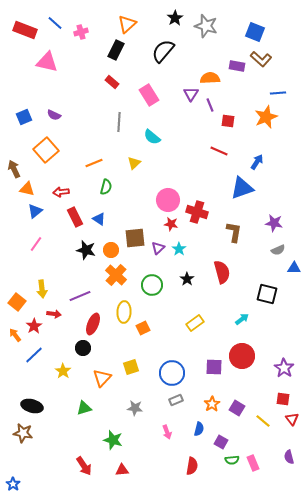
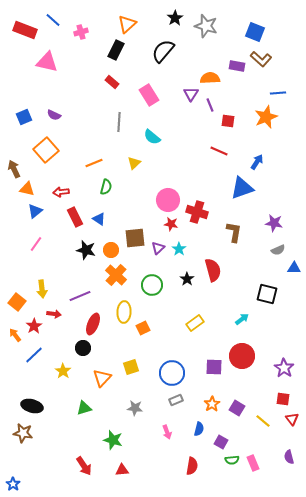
blue line at (55, 23): moved 2 px left, 3 px up
red semicircle at (222, 272): moved 9 px left, 2 px up
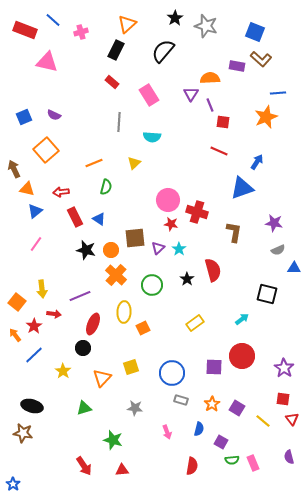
red square at (228, 121): moved 5 px left, 1 px down
cyan semicircle at (152, 137): rotated 36 degrees counterclockwise
gray rectangle at (176, 400): moved 5 px right; rotated 40 degrees clockwise
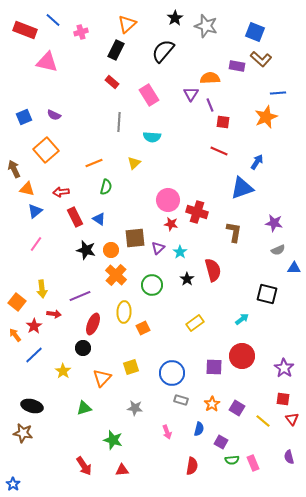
cyan star at (179, 249): moved 1 px right, 3 px down
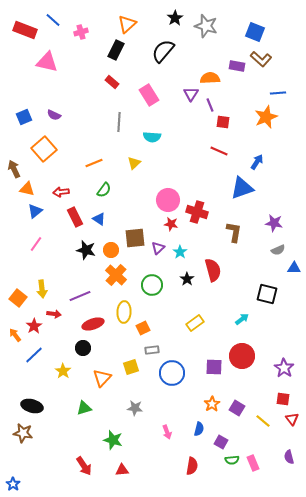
orange square at (46, 150): moved 2 px left, 1 px up
green semicircle at (106, 187): moved 2 px left, 3 px down; rotated 21 degrees clockwise
orange square at (17, 302): moved 1 px right, 4 px up
red ellipse at (93, 324): rotated 50 degrees clockwise
gray rectangle at (181, 400): moved 29 px left, 50 px up; rotated 24 degrees counterclockwise
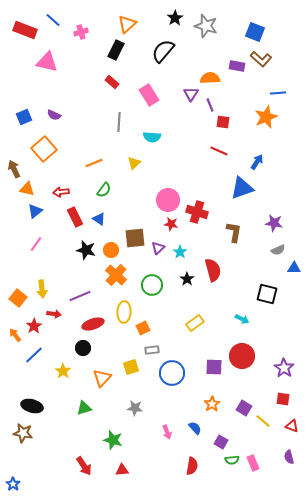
cyan arrow at (242, 319): rotated 64 degrees clockwise
purple square at (237, 408): moved 7 px right
red triangle at (292, 419): moved 7 px down; rotated 32 degrees counterclockwise
blue semicircle at (199, 429): moved 4 px left, 1 px up; rotated 56 degrees counterclockwise
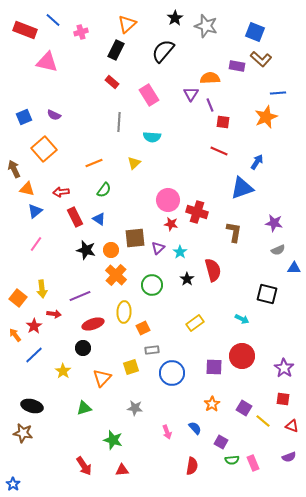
purple semicircle at (289, 457): rotated 96 degrees counterclockwise
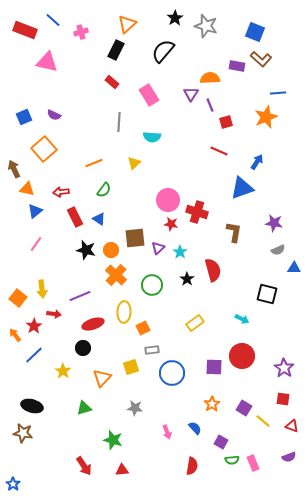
red square at (223, 122): moved 3 px right; rotated 24 degrees counterclockwise
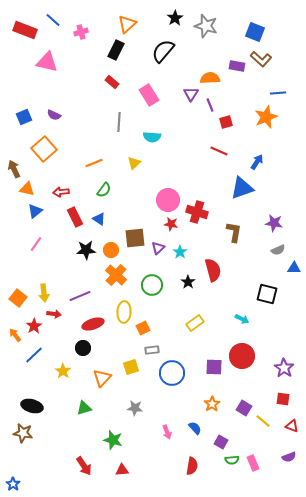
black star at (86, 250): rotated 18 degrees counterclockwise
black star at (187, 279): moved 1 px right, 3 px down
yellow arrow at (42, 289): moved 2 px right, 4 px down
